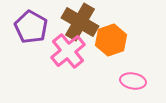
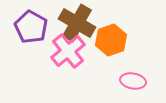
brown cross: moved 3 px left, 1 px down
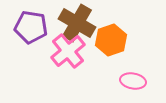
purple pentagon: rotated 20 degrees counterclockwise
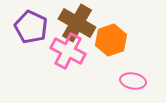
purple pentagon: rotated 16 degrees clockwise
pink cross: rotated 24 degrees counterclockwise
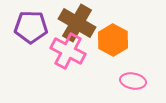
purple pentagon: rotated 24 degrees counterclockwise
orange hexagon: moved 2 px right; rotated 12 degrees counterclockwise
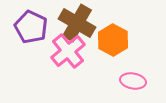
purple pentagon: rotated 24 degrees clockwise
pink cross: rotated 24 degrees clockwise
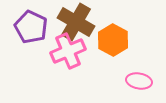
brown cross: moved 1 px left, 1 px up
pink cross: rotated 16 degrees clockwise
pink ellipse: moved 6 px right
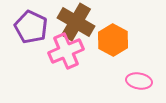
pink cross: moved 2 px left
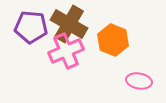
brown cross: moved 7 px left, 2 px down
purple pentagon: rotated 20 degrees counterclockwise
orange hexagon: rotated 8 degrees counterclockwise
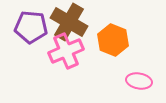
brown cross: moved 2 px up
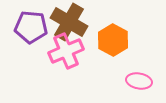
orange hexagon: rotated 8 degrees clockwise
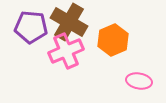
orange hexagon: rotated 8 degrees clockwise
